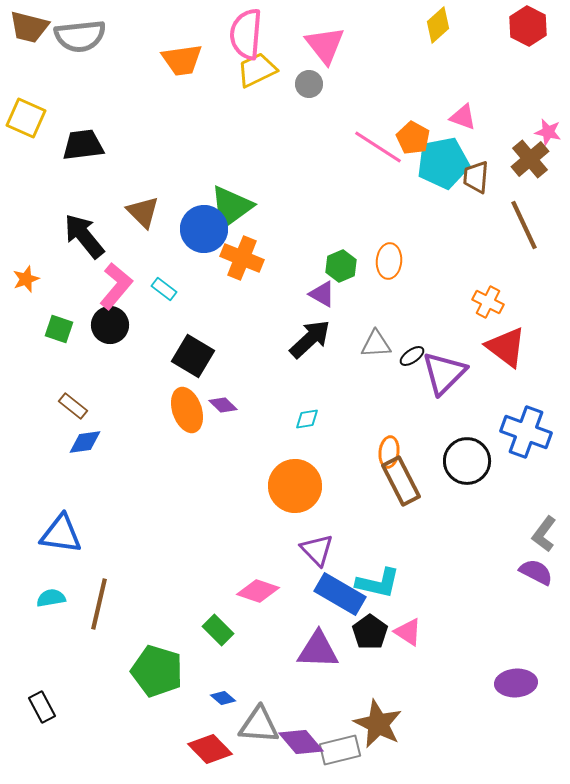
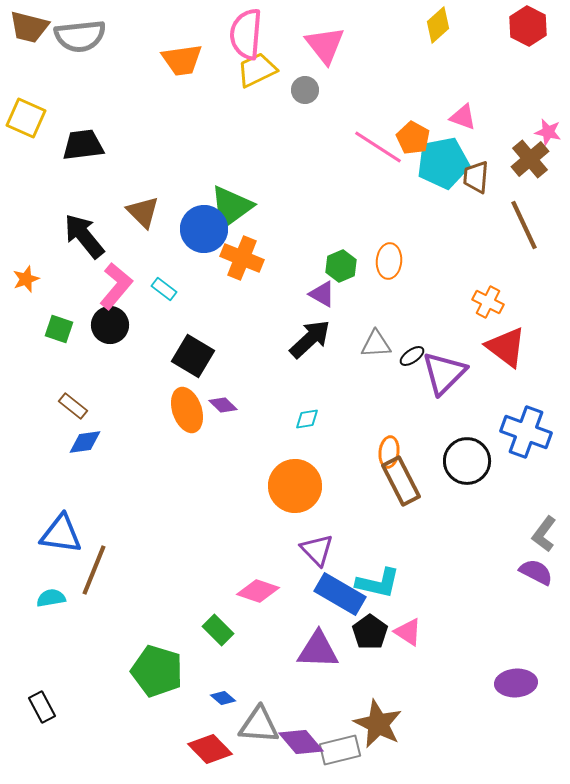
gray circle at (309, 84): moved 4 px left, 6 px down
brown line at (99, 604): moved 5 px left, 34 px up; rotated 9 degrees clockwise
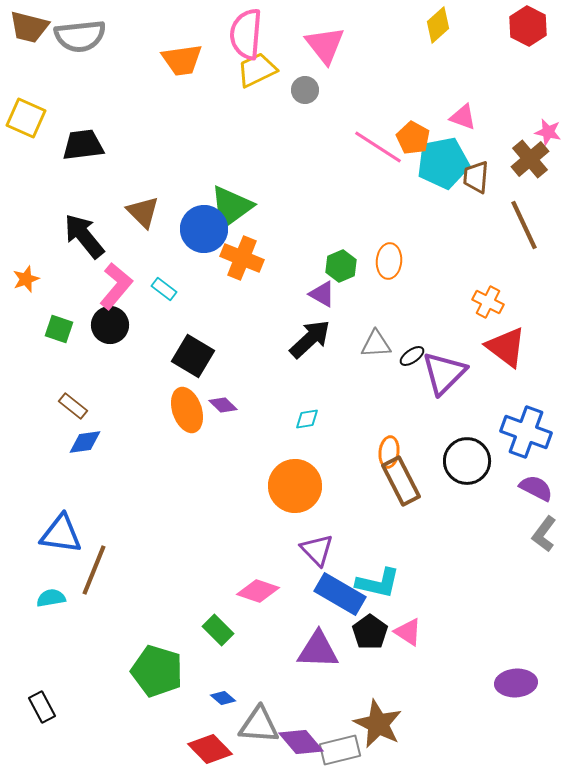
purple semicircle at (536, 572): moved 84 px up
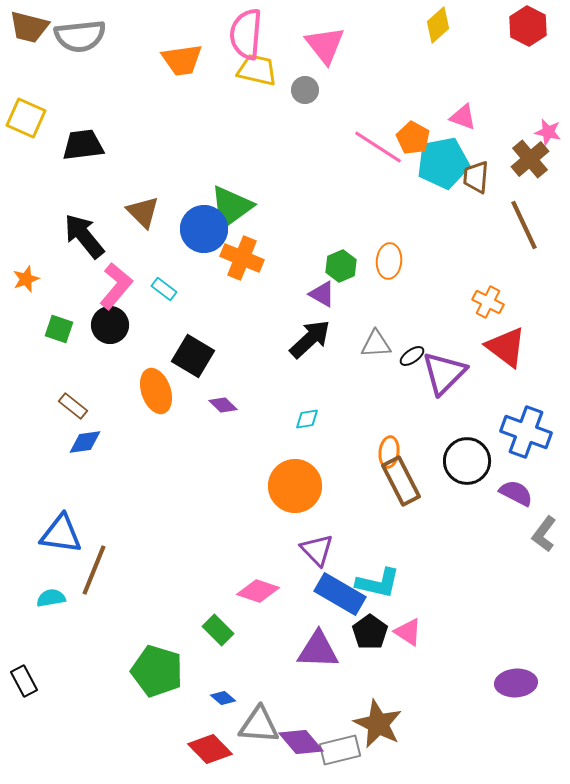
yellow trapezoid at (257, 70): rotated 39 degrees clockwise
orange ellipse at (187, 410): moved 31 px left, 19 px up
purple semicircle at (536, 488): moved 20 px left, 5 px down
black rectangle at (42, 707): moved 18 px left, 26 px up
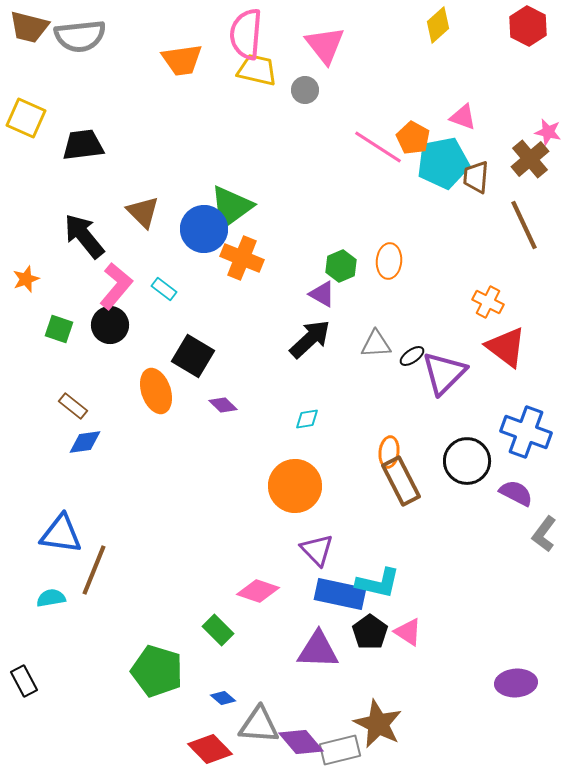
blue rectangle at (340, 594): rotated 18 degrees counterclockwise
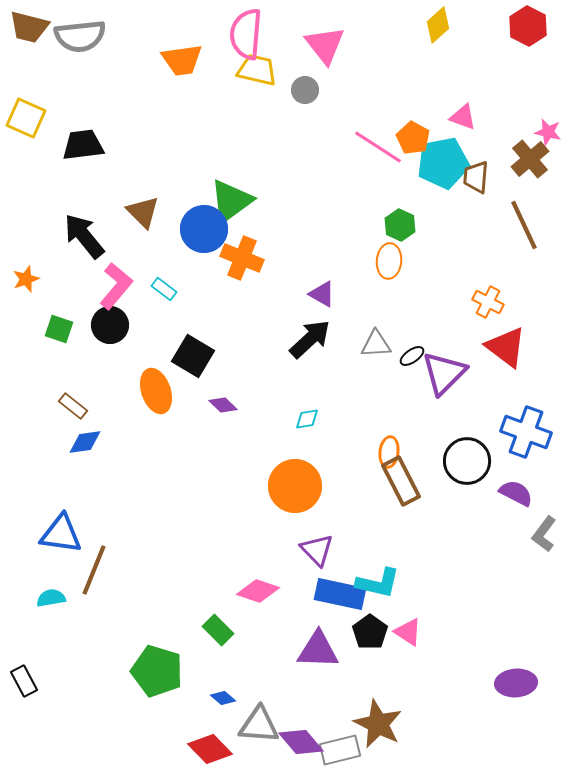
green triangle at (231, 207): moved 6 px up
green hexagon at (341, 266): moved 59 px right, 41 px up; rotated 12 degrees counterclockwise
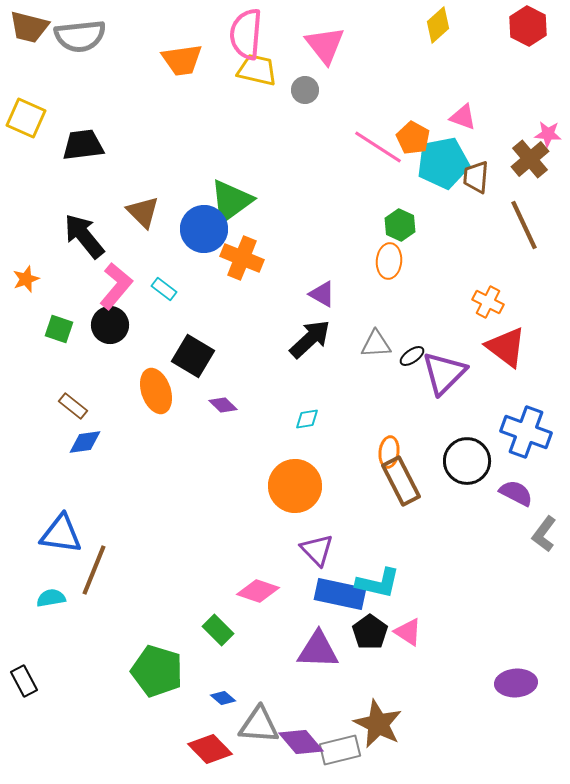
pink star at (548, 132): moved 2 px down; rotated 8 degrees counterclockwise
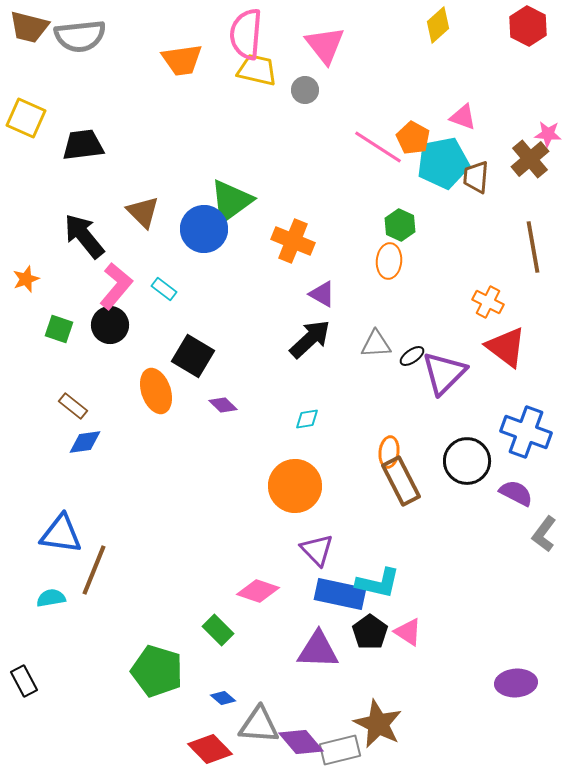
brown line at (524, 225): moved 9 px right, 22 px down; rotated 15 degrees clockwise
orange cross at (242, 258): moved 51 px right, 17 px up
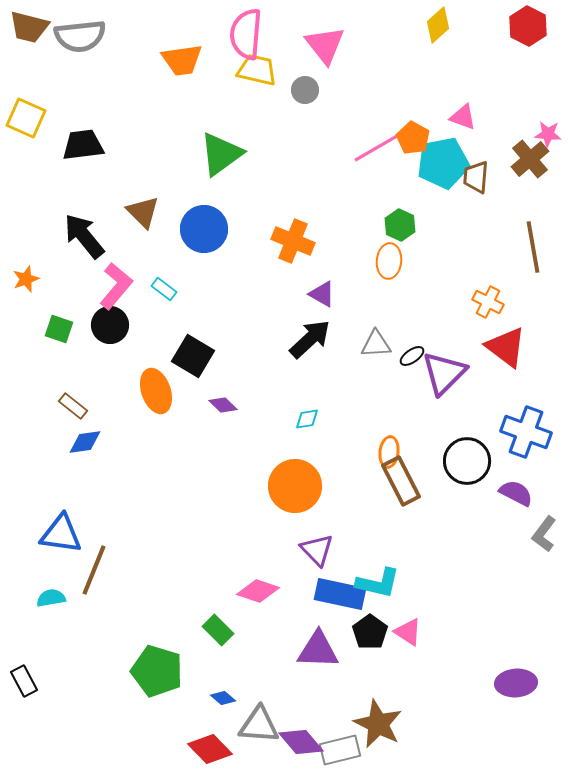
pink line at (378, 147): rotated 63 degrees counterclockwise
green triangle at (231, 201): moved 10 px left, 47 px up
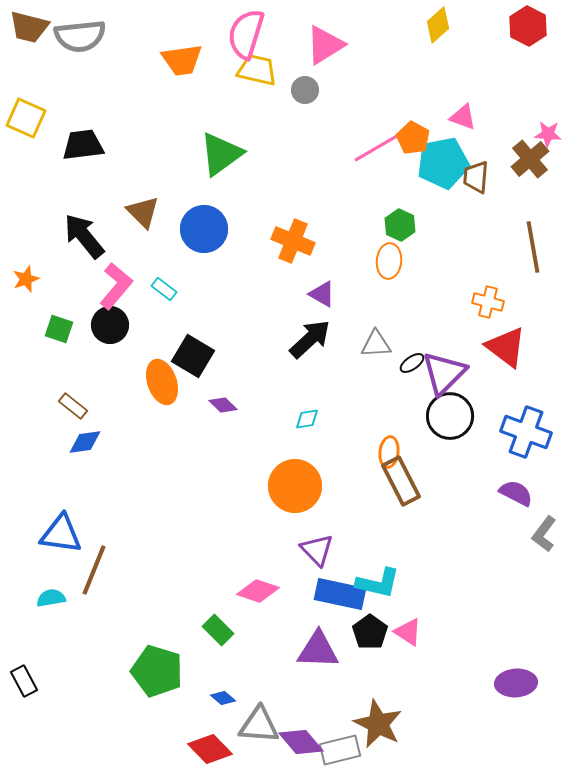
pink semicircle at (246, 34): rotated 12 degrees clockwise
pink triangle at (325, 45): rotated 36 degrees clockwise
orange cross at (488, 302): rotated 12 degrees counterclockwise
black ellipse at (412, 356): moved 7 px down
orange ellipse at (156, 391): moved 6 px right, 9 px up
black circle at (467, 461): moved 17 px left, 45 px up
